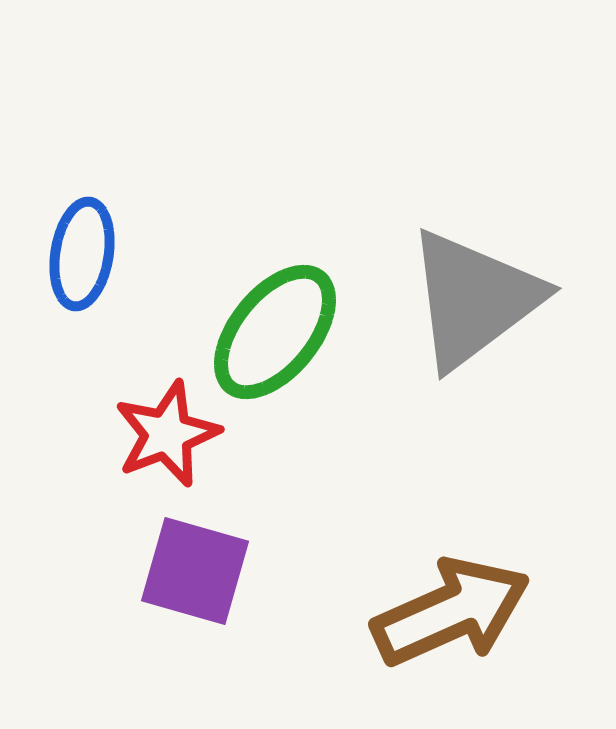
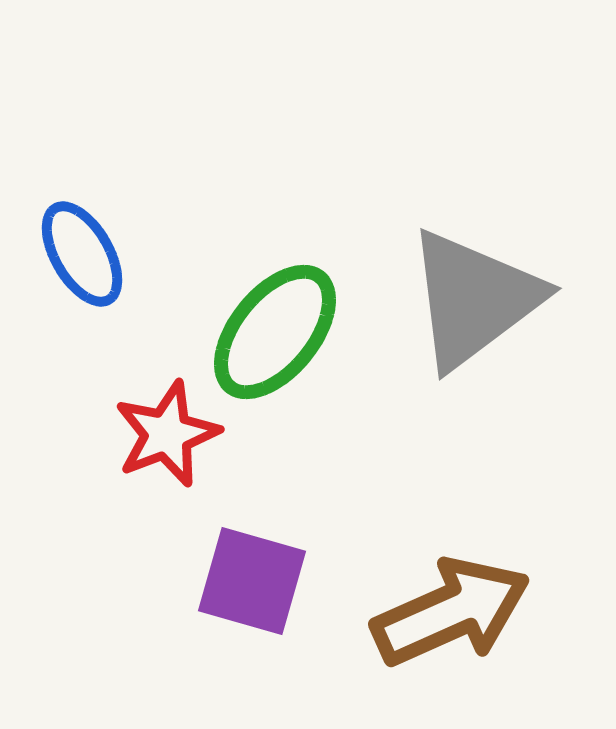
blue ellipse: rotated 39 degrees counterclockwise
purple square: moved 57 px right, 10 px down
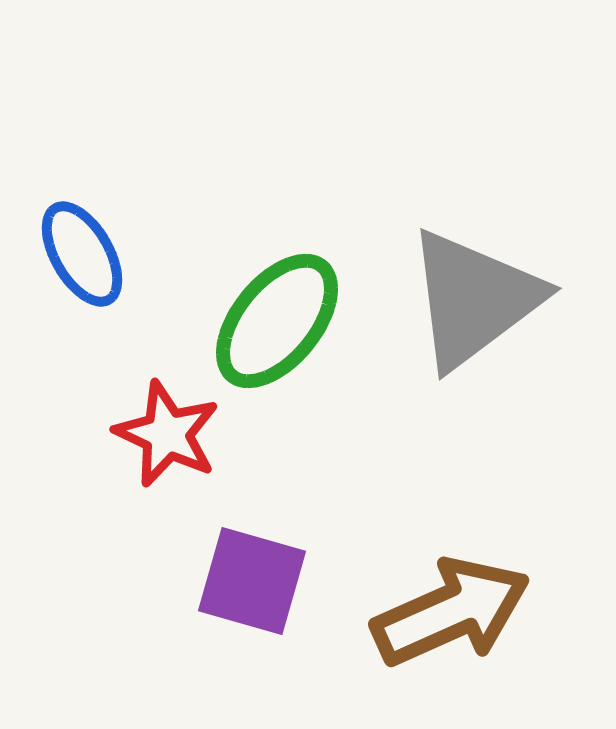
green ellipse: moved 2 px right, 11 px up
red star: rotated 26 degrees counterclockwise
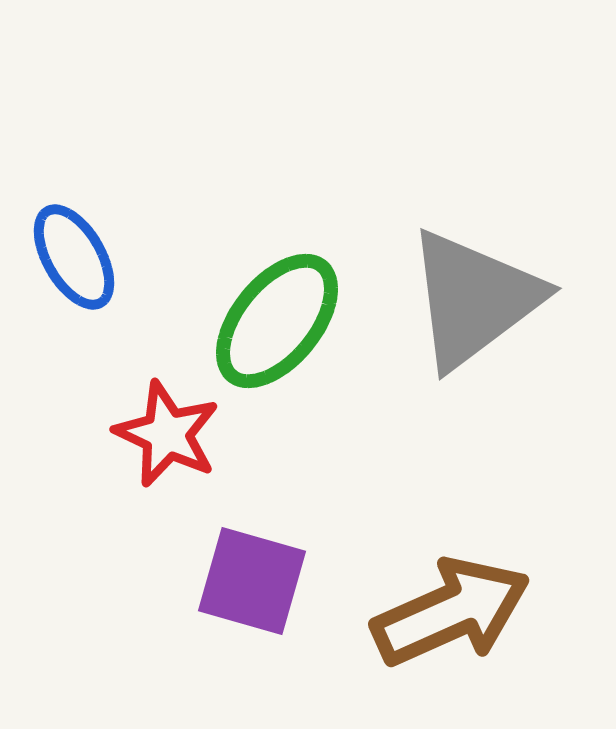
blue ellipse: moved 8 px left, 3 px down
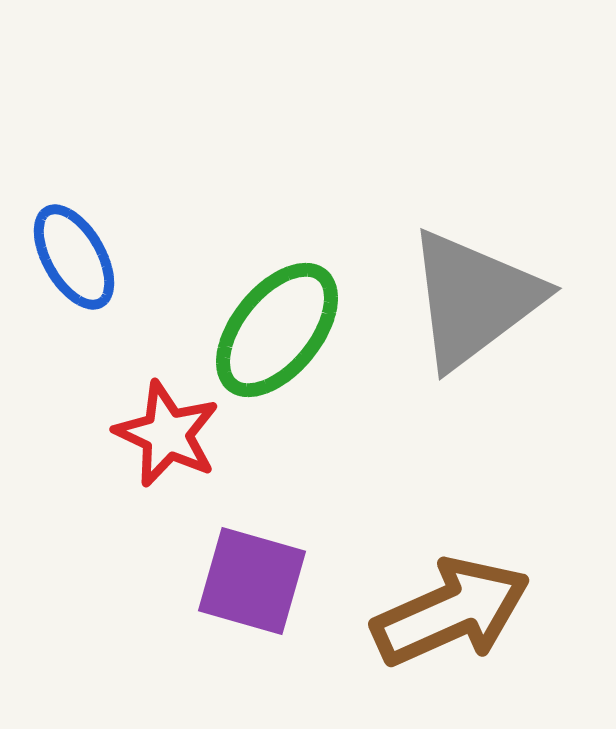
green ellipse: moved 9 px down
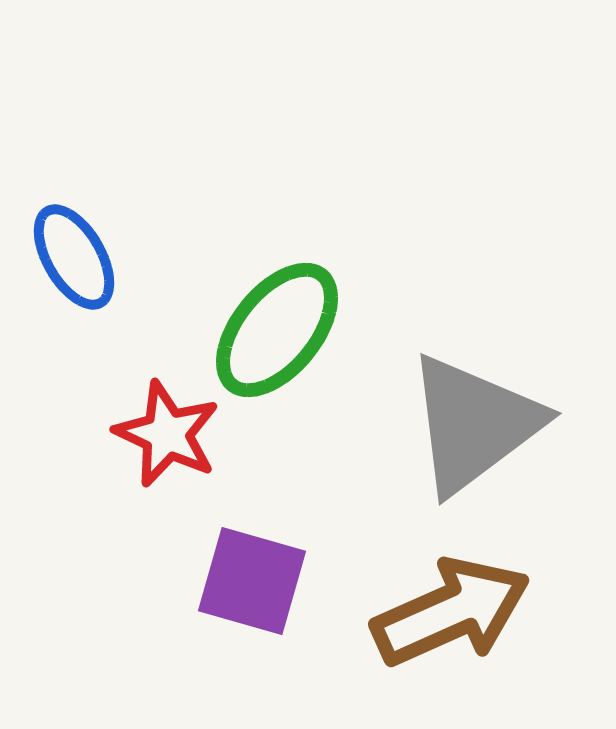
gray triangle: moved 125 px down
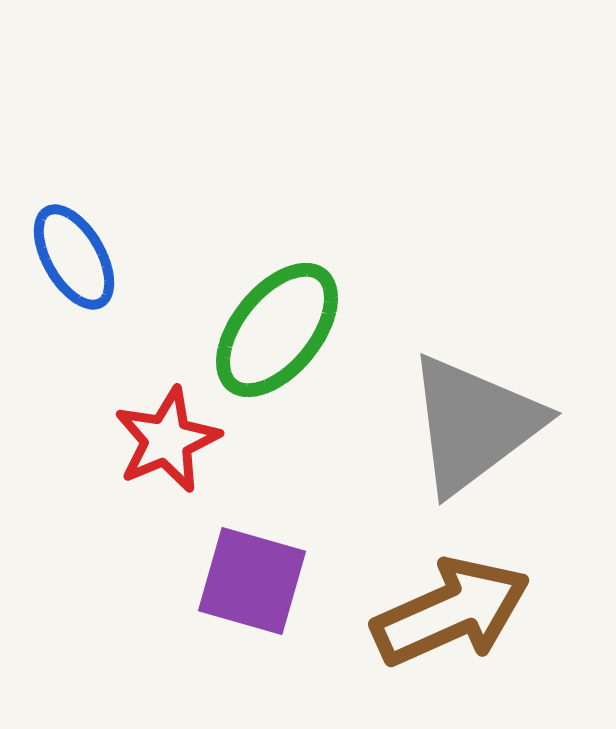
red star: moved 6 px down; rotated 24 degrees clockwise
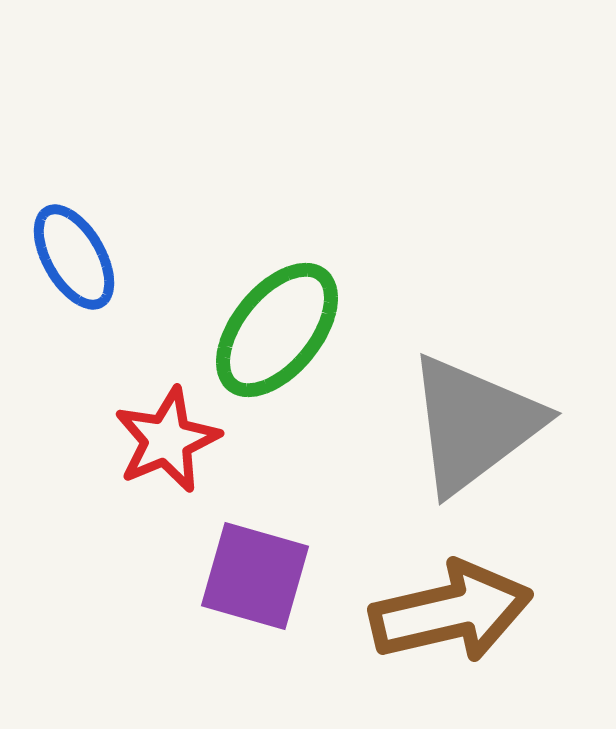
purple square: moved 3 px right, 5 px up
brown arrow: rotated 11 degrees clockwise
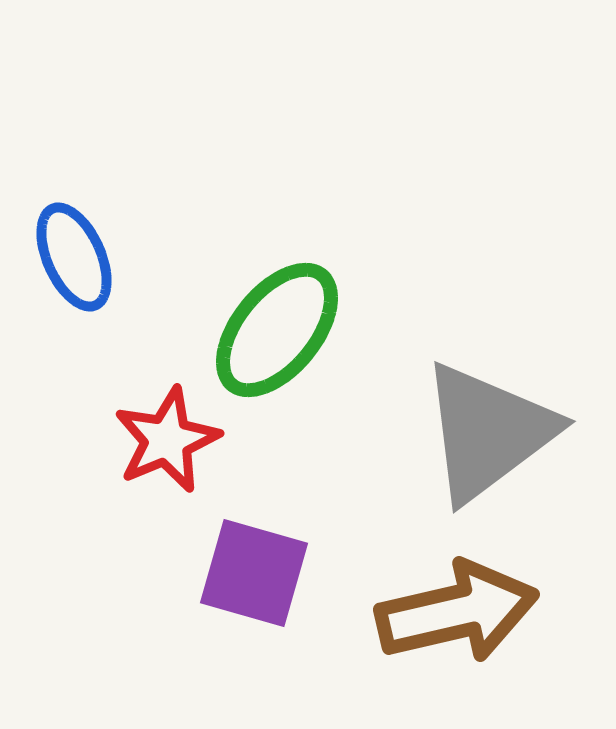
blue ellipse: rotated 6 degrees clockwise
gray triangle: moved 14 px right, 8 px down
purple square: moved 1 px left, 3 px up
brown arrow: moved 6 px right
